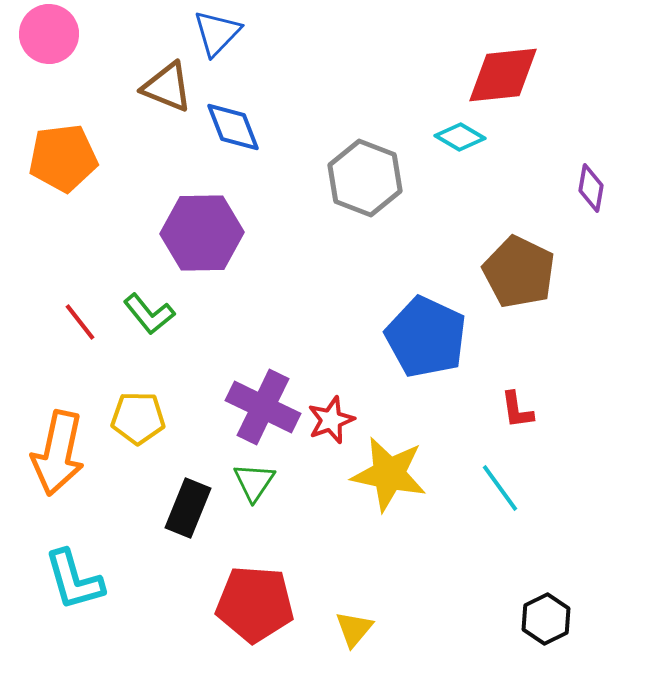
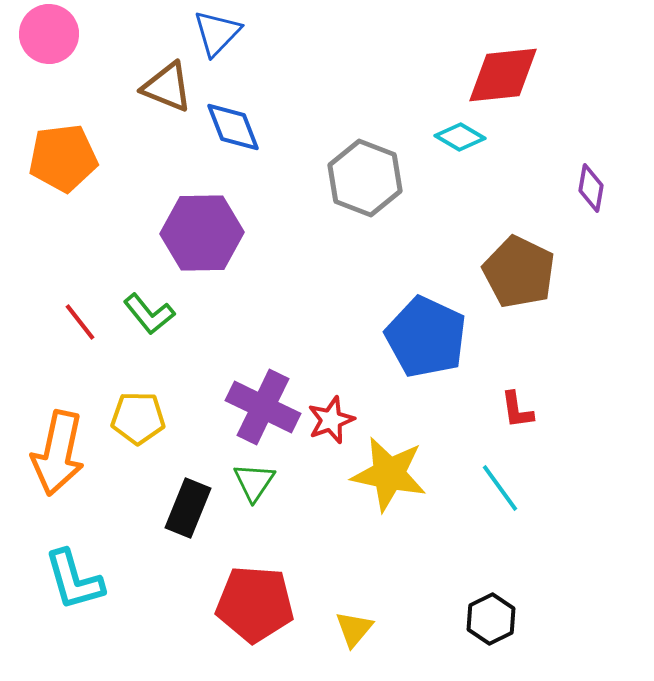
black hexagon: moved 55 px left
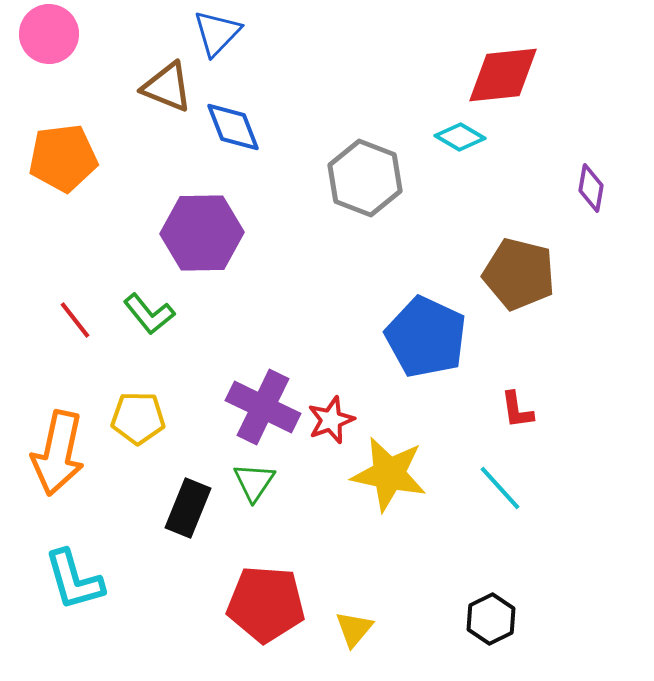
brown pentagon: moved 2 px down; rotated 12 degrees counterclockwise
red line: moved 5 px left, 2 px up
cyan line: rotated 6 degrees counterclockwise
red pentagon: moved 11 px right
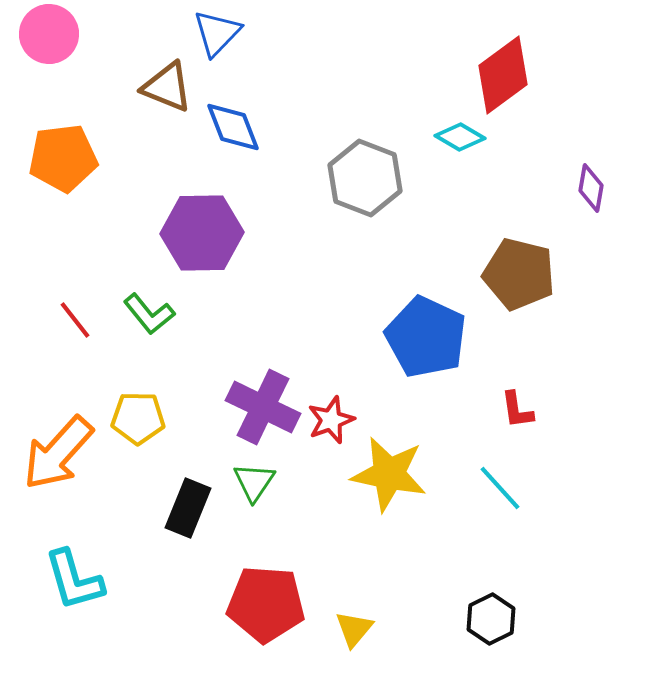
red diamond: rotated 30 degrees counterclockwise
orange arrow: rotated 30 degrees clockwise
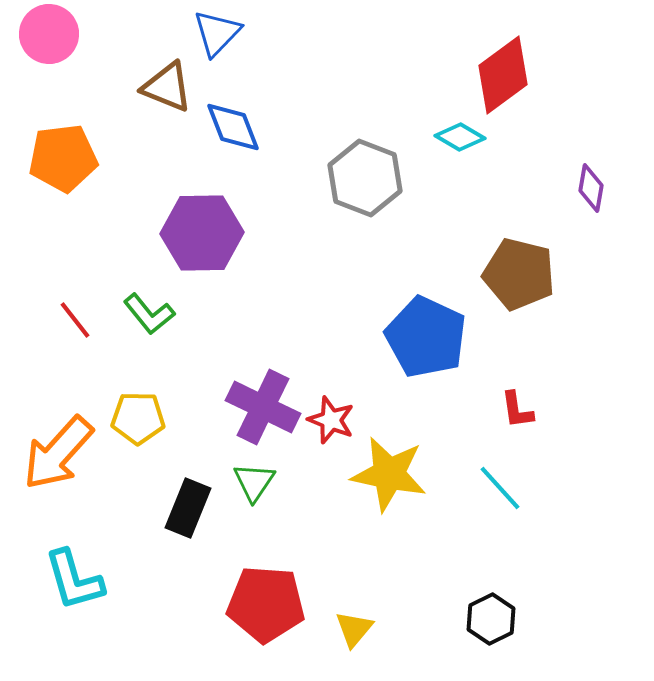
red star: rotated 30 degrees counterclockwise
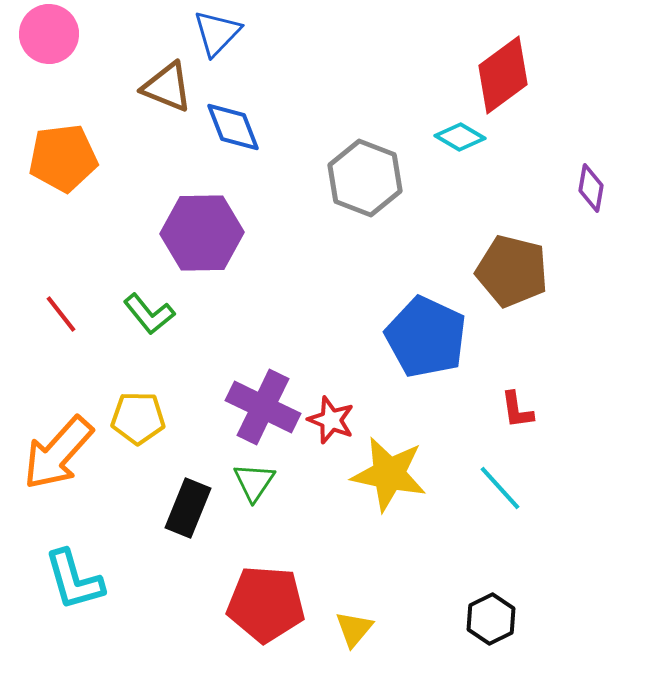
brown pentagon: moved 7 px left, 3 px up
red line: moved 14 px left, 6 px up
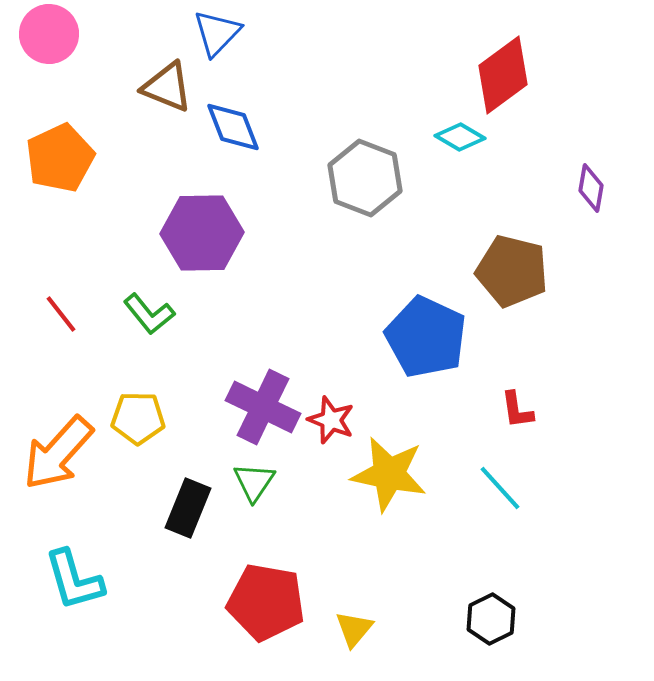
orange pentagon: moved 3 px left; rotated 18 degrees counterclockwise
red pentagon: moved 2 px up; rotated 6 degrees clockwise
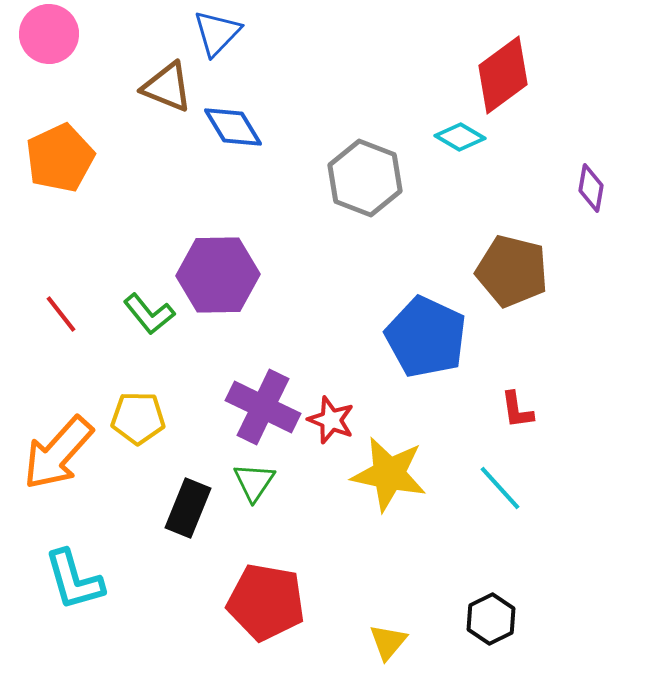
blue diamond: rotated 10 degrees counterclockwise
purple hexagon: moved 16 px right, 42 px down
yellow triangle: moved 34 px right, 13 px down
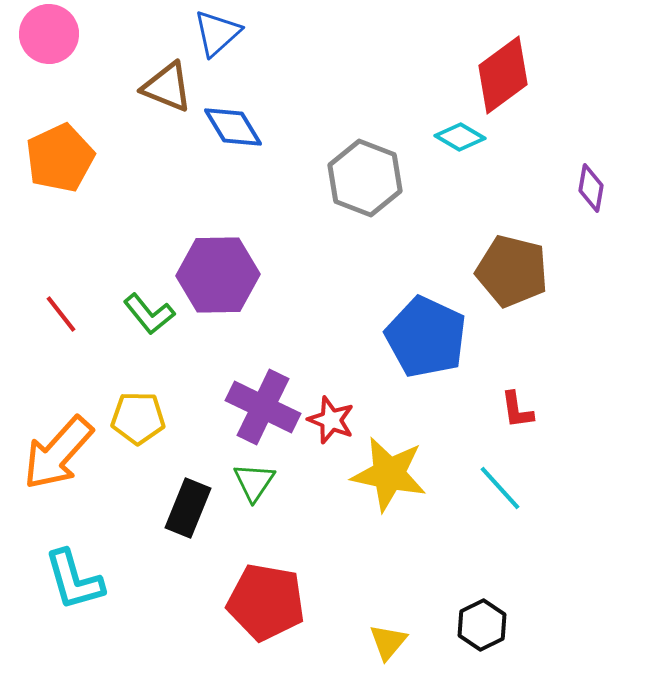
blue triangle: rotated 4 degrees clockwise
black hexagon: moved 9 px left, 6 px down
